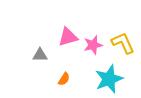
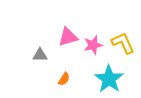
cyan star: rotated 16 degrees counterclockwise
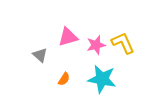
pink star: moved 3 px right
gray triangle: rotated 42 degrees clockwise
cyan star: moved 7 px left; rotated 24 degrees counterclockwise
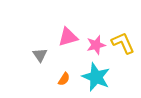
gray triangle: rotated 14 degrees clockwise
cyan star: moved 6 px left, 2 px up; rotated 12 degrees clockwise
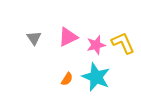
pink triangle: rotated 10 degrees counterclockwise
gray triangle: moved 6 px left, 17 px up
orange semicircle: moved 3 px right
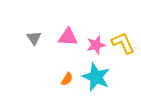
pink triangle: rotated 30 degrees clockwise
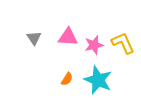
pink star: moved 2 px left
cyan star: moved 2 px right, 3 px down
